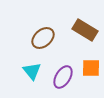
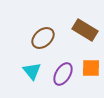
purple ellipse: moved 3 px up
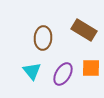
brown rectangle: moved 1 px left
brown ellipse: rotated 45 degrees counterclockwise
